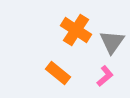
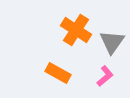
orange rectangle: rotated 10 degrees counterclockwise
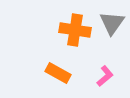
orange cross: moved 1 px left; rotated 24 degrees counterclockwise
gray triangle: moved 19 px up
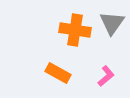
pink L-shape: moved 1 px right
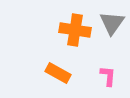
pink L-shape: moved 2 px right; rotated 45 degrees counterclockwise
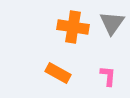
orange cross: moved 2 px left, 3 px up
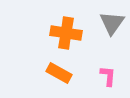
orange cross: moved 7 px left, 6 px down
orange rectangle: moved 1 px right
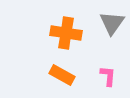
orange rectangle: moved 3 px right, 2 px down
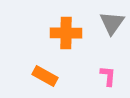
orange cross: rotated 8 degrees counterclockwise
orange rectangle: moved 17 px left, 1 px down
